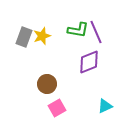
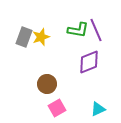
purple line: moved 2 px up
yellow star: moved 1 px left, 1 px down
cyan triangle: moved 7 px left, 3 px down
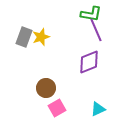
green L-shape: moved 13 px right, 16 px up
brown circle: moved 1 px left, 4 px down
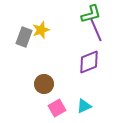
green L-shape: rotated 25 degrees counterclockwise
yellow star: moved 7 px up
brown circle: moved 2 px left, 4 px up
cyan triangle: moved 14 px left, 3 px up
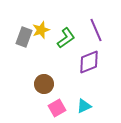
green L-shape: moved 25 px left, 24 px down; rotated 20 degrees counterclockwise
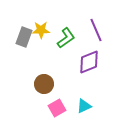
yellow star: rotated 18 degrees clockwise
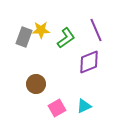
brown circle: moved 8 px left
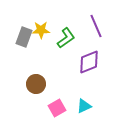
purple line: moved 4 px up
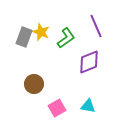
yellow star: moved 2 px down; rotated 24 degrees clockwise
brown circle: moved 2 px left
cyan triangle: moved 4 px right; rotated 35 degrees clockwise
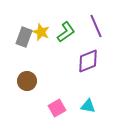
green L-shape: moved 6 px up
purple diamond: moved 1 px left, 1 px up
brown circle: moved 7 px left, 3 px up
